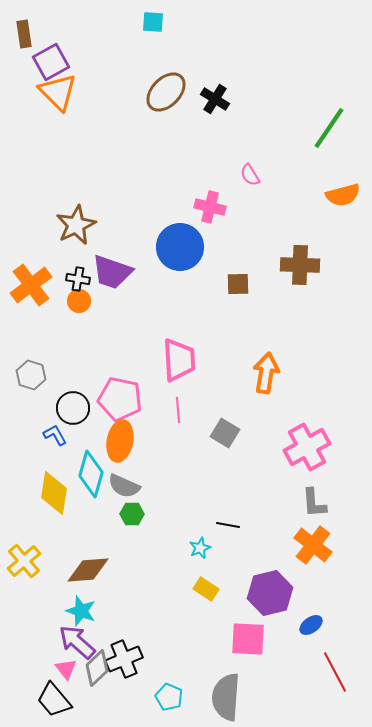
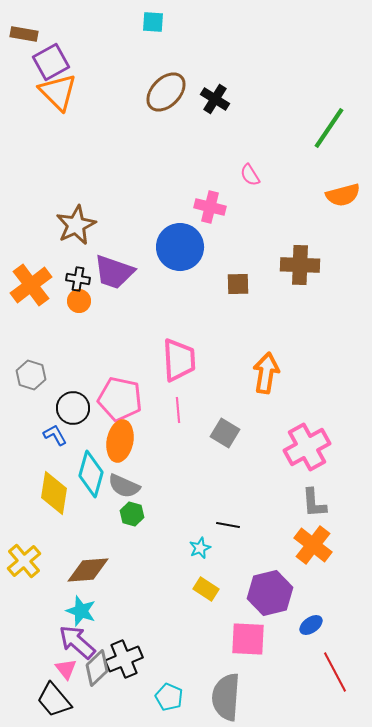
brown rectangle at (24, 34): rotated 72 degrees counterclockwise
purple trapezoid at (112, 272): moved 2 px right
green hexagon at (132, 514): rotated 15 degrees clockwise
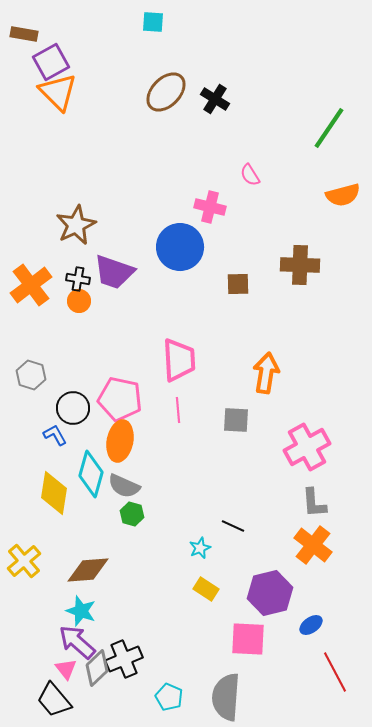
gray square at (225, 433): moved 11 px right, 13 px up; rotated 28 degrees counterclockwise
black line at (228, 525): moved 5 px right, 1 px down; rotated 15 degrees clockwise
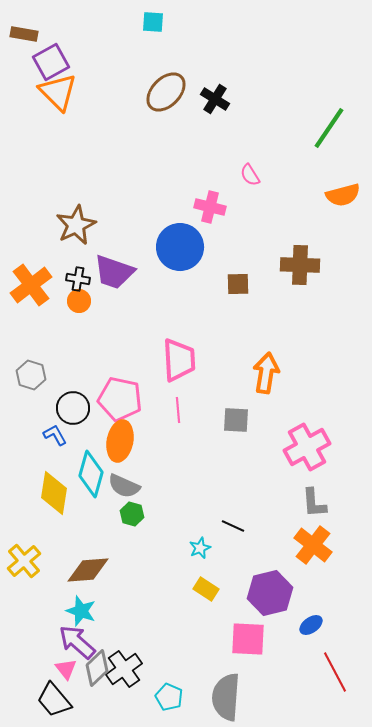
black cross at (124, 659): moved 10 px down; rotated 12 degrees counterclockwise
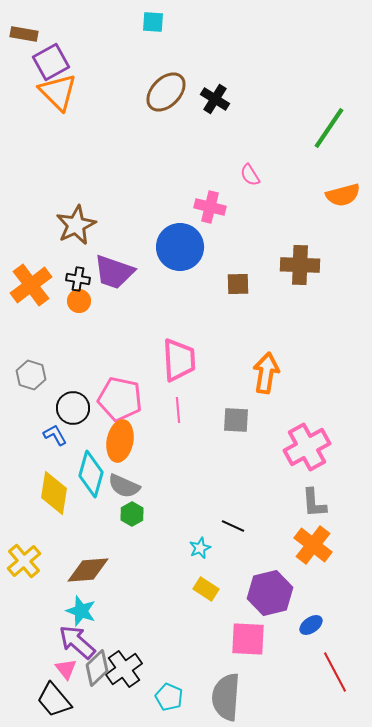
green hexagon at (132, 514): rotated 15 degrees clockwise
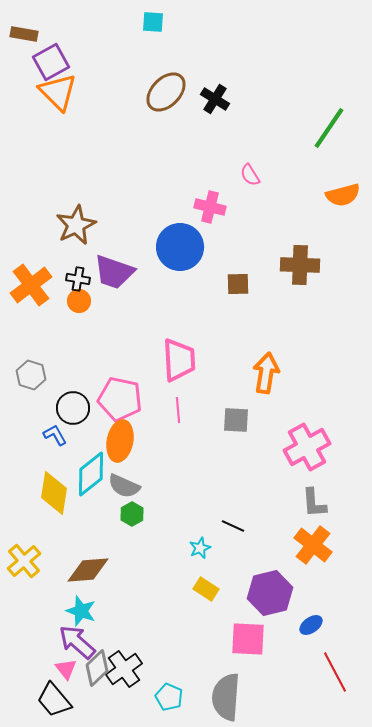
cyan diamond at (91, 474): rotated 36 degrees clockwise
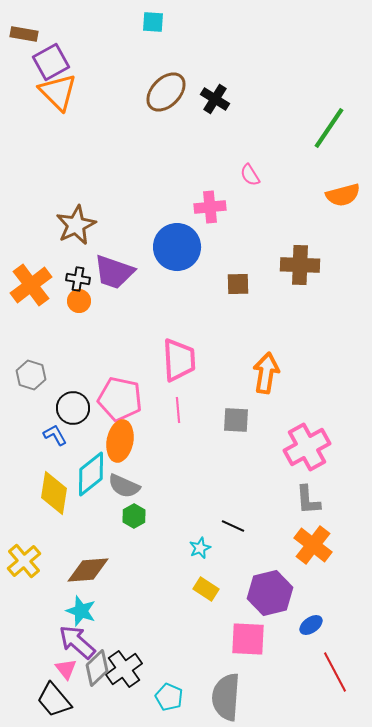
pink cross at (210, 207): rotated 20 degrees counterclockwise
blue circle at (180, 247): moved 3 px left
gray L-shape at (314, 503): moved 6 px left, 3 px up
green hexagon at (132, 514): moved 2 px right, 2 px down
